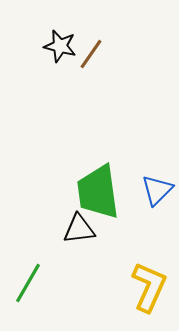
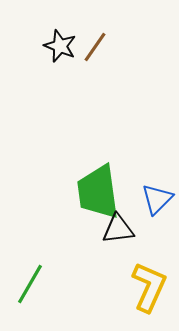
black star: rotated 8 degrees clockwise
brown line: moved 4 px right, 7 px up
blue triangle: moved 9 px down
black triangle: moved 39 px right
green line: moved 2 px right, 1 px down
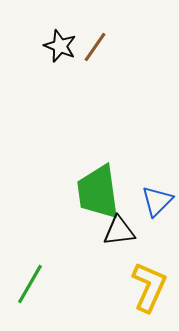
blue triangle: moved 2 px down
black triangle: moved 1 px right, 2 px down
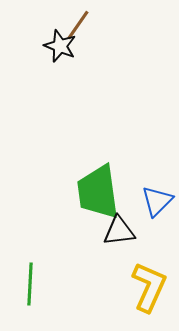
brown line: moved 17 px left, 22 px up
green line: rotated 27 degrees counterclockwise
